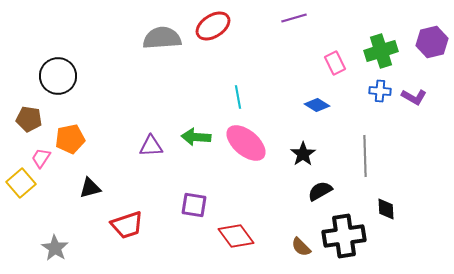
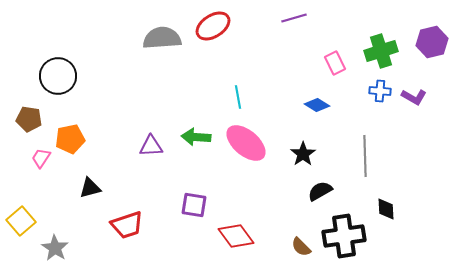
yellow square: moved 38 px down
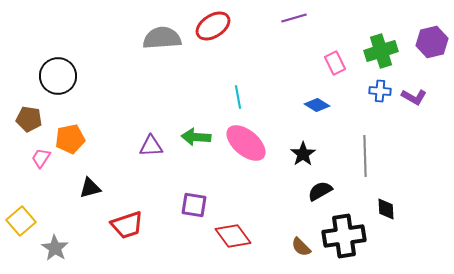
red diamond: moved 3 px left
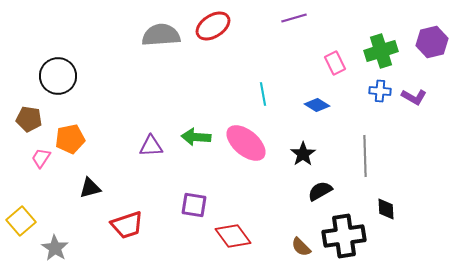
gray semicircle: moved 1 px left, 3 px up
cyan line: moved 25 px right, 3 px up
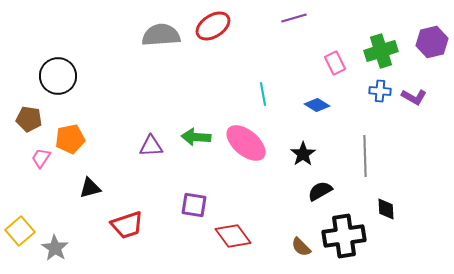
yellow square: moved 1 px left, 10 px down
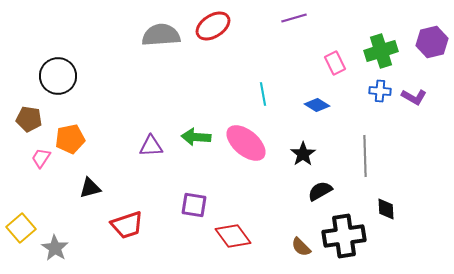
yellow square: moved 1 px right, 3 px up
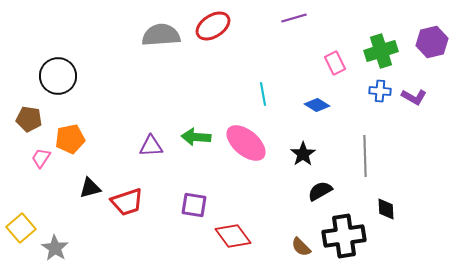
red trapezoid: moved 23 px up
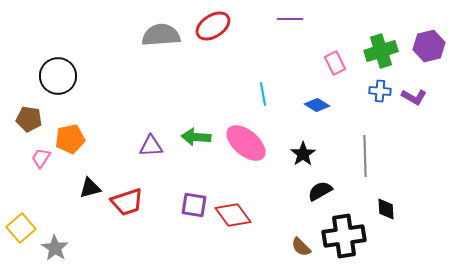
purple line: moved 4 px left, 1 px down; rotated 15 degrees clockwise
purple hexagon: moved 3 px left, 4 px down
red diamond: moved 21 px up
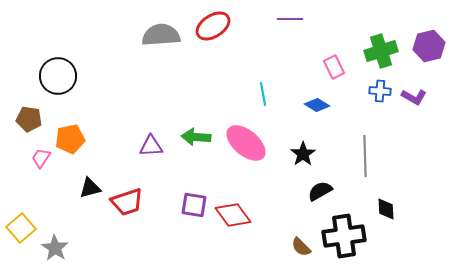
pink rectangle: moved 1 px left, 4 px down
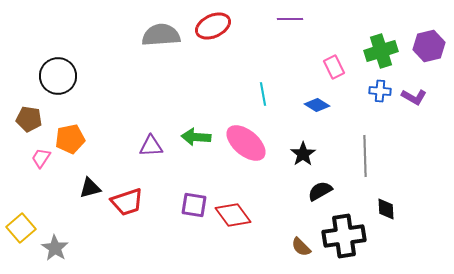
red ellipse: rotated 8 degrees clockwise
